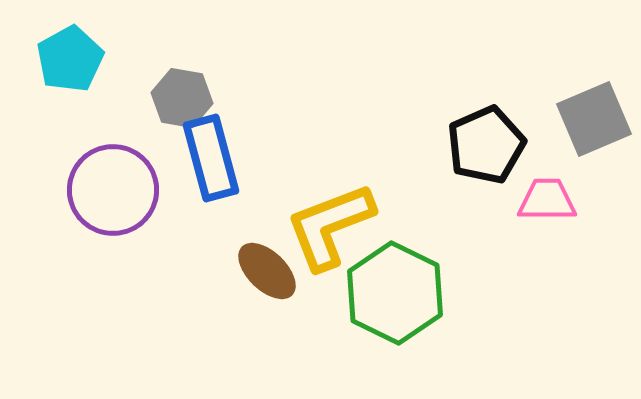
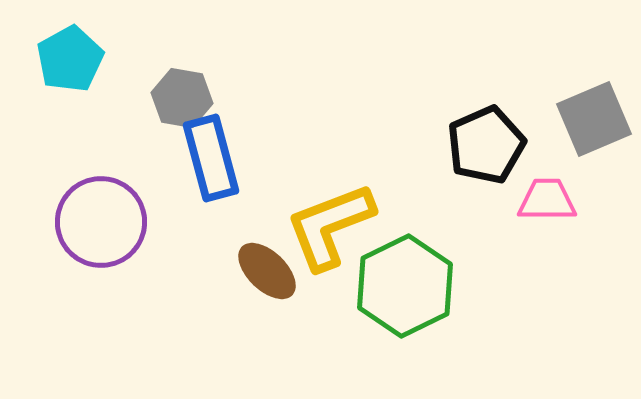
purple circle: moved 12 px left, 32 px down
green hexagon: moved 10 px right, 7 px up; rotated 8 degrees clockwise
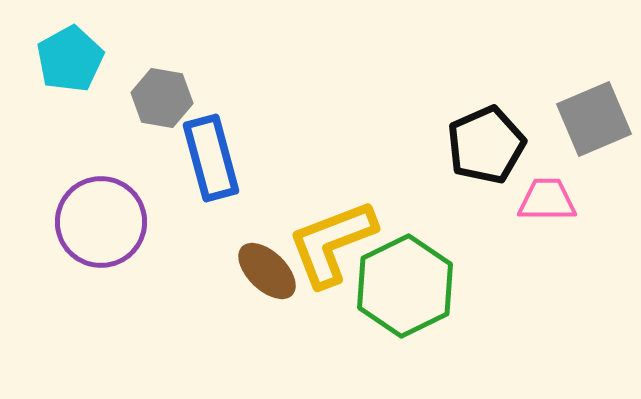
gray hexagon: moved 20 px left
yellow L-shape: moved 2 px right, 17 px down
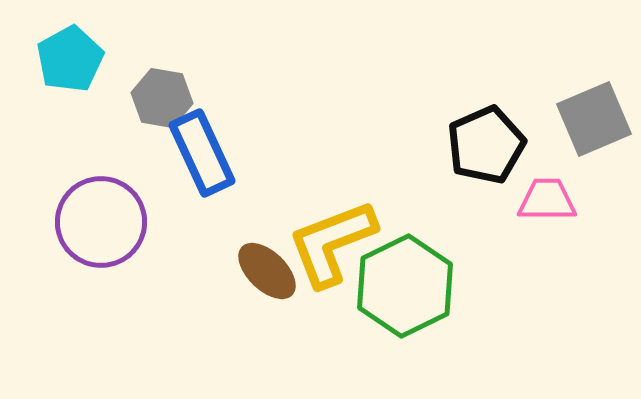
blue rectangle: moved 9 px left, 5 px up; rotated 10 degrees counterclockwise
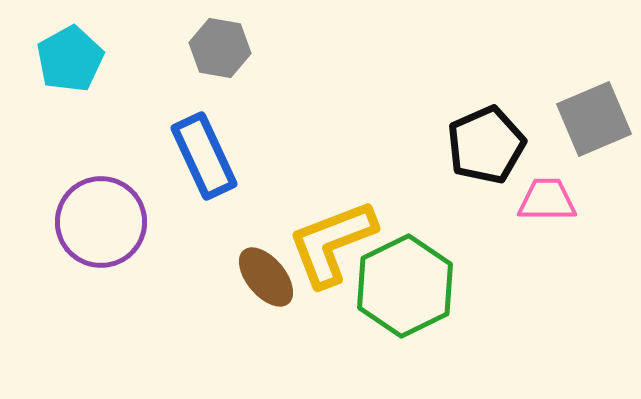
gray hexagon: moved 58 px right, 50 px up
blue rectangle: moved 2 px right, 3 px down
brown ellipse: moved 1 px left, 6 px down; rotated 6 degrees clockwise
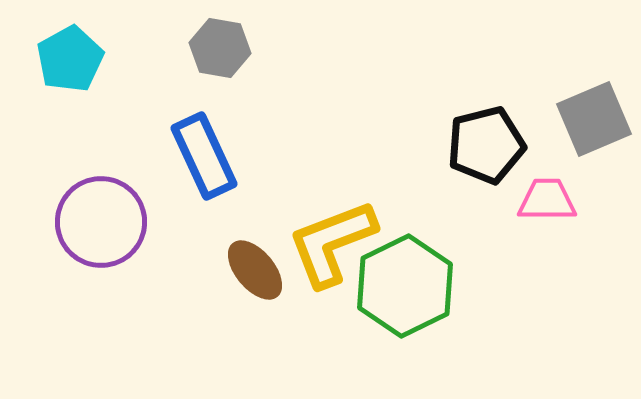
black pentagon: rotated 10 degrees clockwise
brown ellipse: moved 11 px left, 7 px up
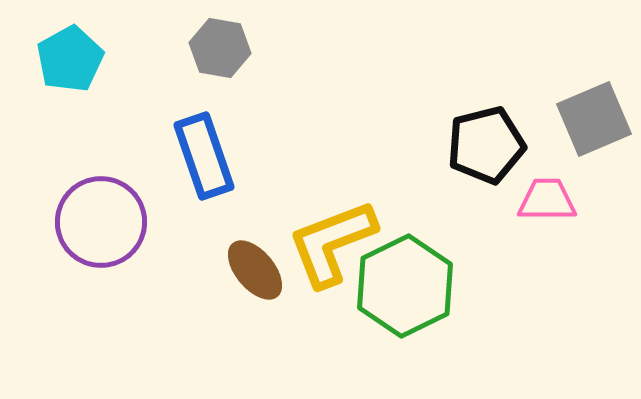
blue rectangle: rotated 6 degrees clockwise
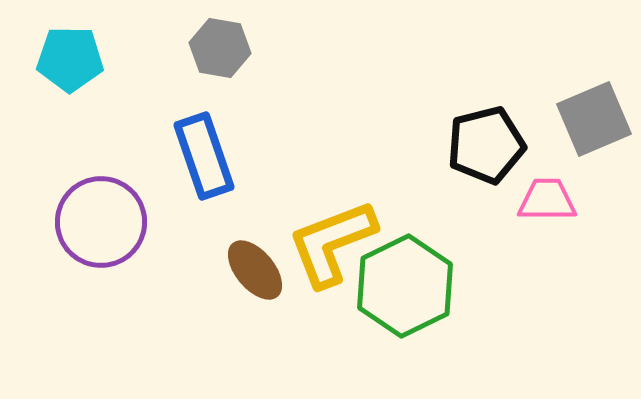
cyan pentagon: rotated 30 degrees clockwise
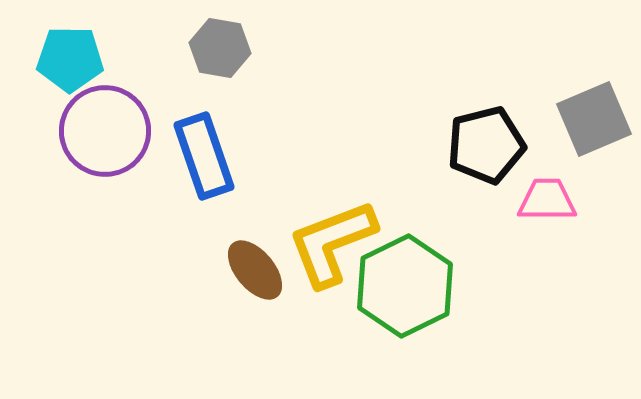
purple circle: moved 4 px right, 91 px up
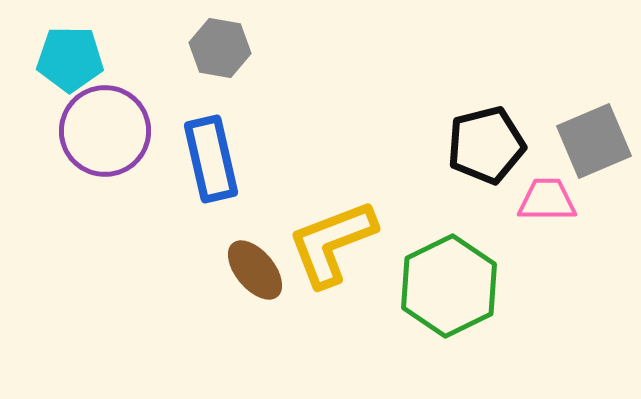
gray square: moved 22 px down
blue rectangle: moved 7 px right, 3 px down; rotated 6 degrees clockwise
green hexagon: moved 44 px right
